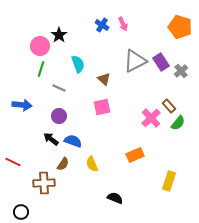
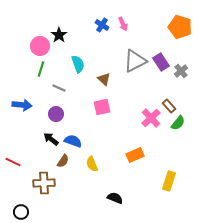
purple circle: moved 3 px left, 2 px up
brown semicircle: moved 3 px up
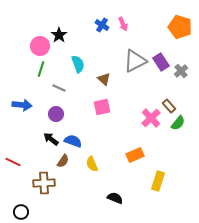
yellow rectangle: moved 11 px left
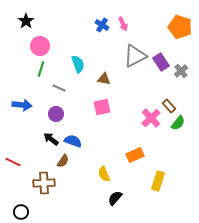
black star: moved 33 px left, 14 px up
gray triangle: moved 5 px up
brown triangle: rotated 32 degrees counterclockwise
yellow semicircle: moved 12 px right, 10 px down
black semicircle: rotated 70 degrees counterclockwise
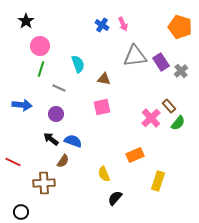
gray triangle: rotated 20 degrees clockwise
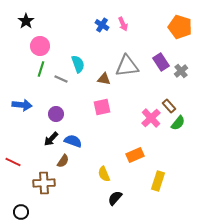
gray triangle: moved 8 px left, 10 px down
gray line: moved 2 px right, 9 px up
black arrow: rotated 84 degrees counterclockwise
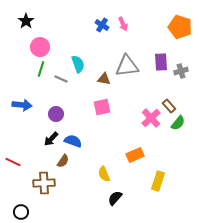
pink circle: moved 1 px down
purple rectangle: rotated 30 degrees clockwise
gray cross: rotated 24 degrees clockwise
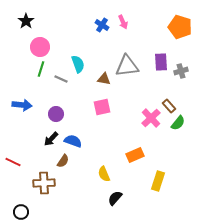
pink arrow: moved 2 px up
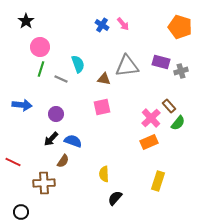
pink arrow: moved 2 px down; rotated 16 degrees counterclockwise
purple rectangle: rotated 72 degrees counterclockwise
orange rectangle: moved 14 px right, 13 px up
yellow semicircle: rotated 21 degrees clockwise
